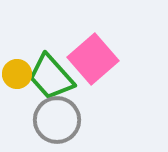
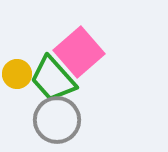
pink square: moved 14 px left, 7 px up
green trapezoid: moved 2 px right, 2 px down
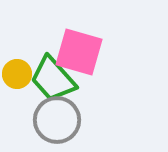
pink square: rotated 33 degrees counterclockwise
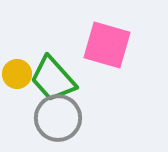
pink square: moved 28 px right, 7 px up
gray circle: moved 1 px right, 2 px up
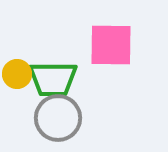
pink square: moved 4 px right; rotated 15 degrees counterclockwise
green trapezoid: rotated 48 degrees counterclockwise
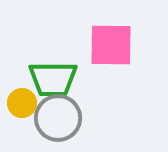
yellow circle: moved 5 px right, 29 px down
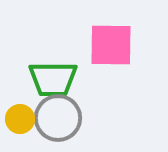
yellow circle: moved 2 px left, 16 px down
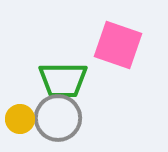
pink square: moved 7 px right; rotated 18 degrees clockwise
green trapezoid: moved 10 px right, 1 px down
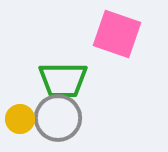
pink square: moved 1 px left, 11 px up
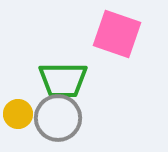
yellow circle: moved 2 px left, 5 px up
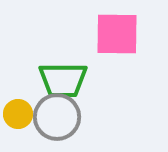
pink square: rotated 18 degrees counterclockwise
gray circle: moved 1 px left, 1 px up
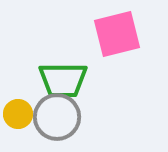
pink square: rotated 15 degrees counterclockwise
